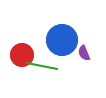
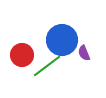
green line: moved 5 px right; rotated 48 degrees counterclockwise
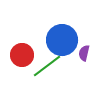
purple semicircle: rotated 35 degrees clockwise
